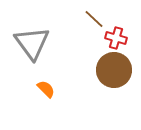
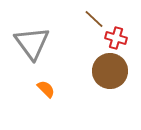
brown circle: moved 4 px left, 1 px down
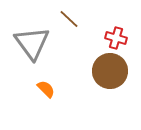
brown line: moved 25 px left
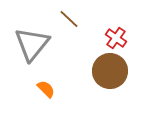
red cross: rotated 20 degrees clockwise
gray triangle: moved 1 px down; rotated 15 degrees clockwise
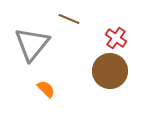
brown line: rotated 20 degrees counterclockwise
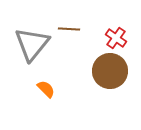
brown line: moved 10 px down; rotated 20 degrees counterclockwise
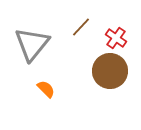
brown line: moved 12 px right, 2 px up; rotated 50 degrees counterclockwise
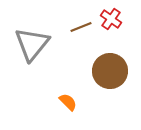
brown line: rotated 25 degrees clockwise
red cross: moved 5 px left, 19 px up
orange semicircle: moved 22 px right, 13 px down
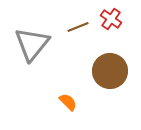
brown line: moved 3 px left
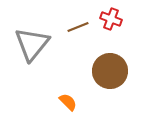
red cross: rotated 15 degrees counterclockwise
